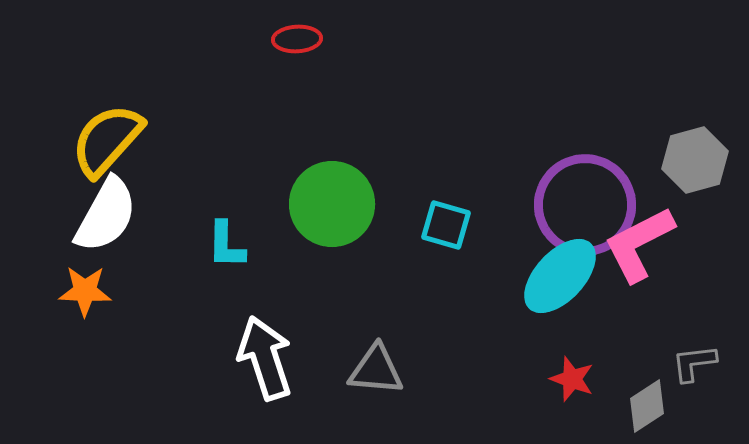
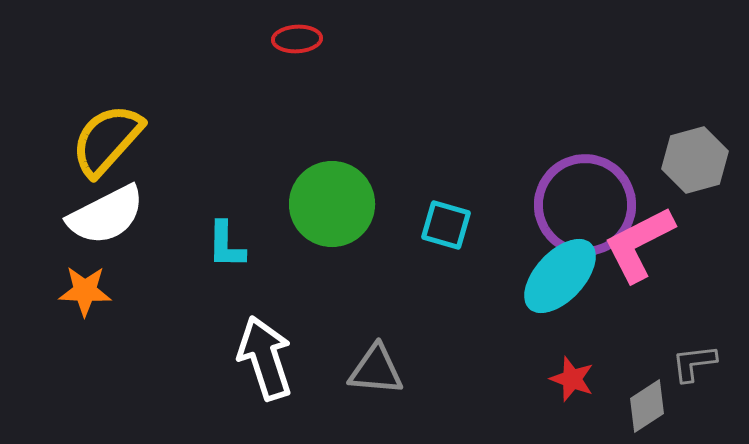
white semicircle: rotated 34 degrees clockwise
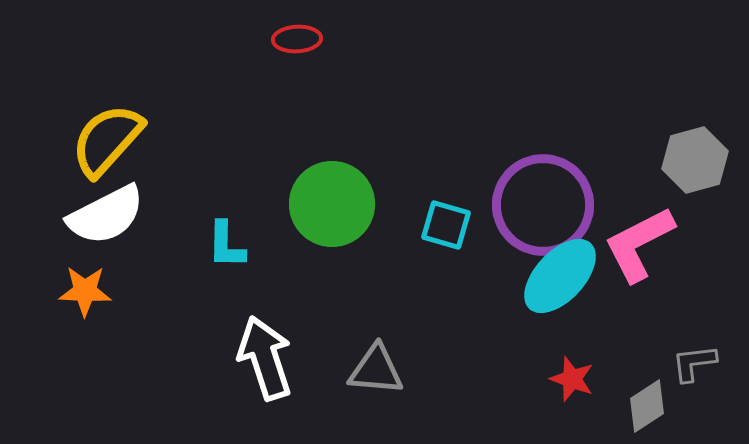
purple circle: moved 42 px left
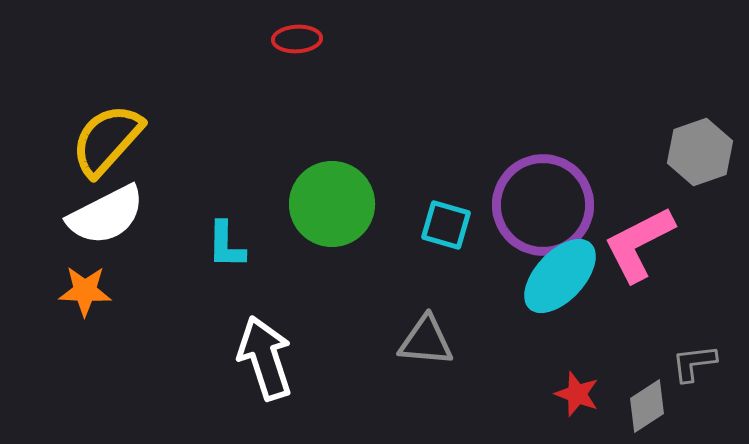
gray hexagon: moved 5 px right, 8 px up; rotated 4 degrees counterclockwise
gray triangle: moved 50 px right, 29 px up
red star: moved 5 px right, 15 px down
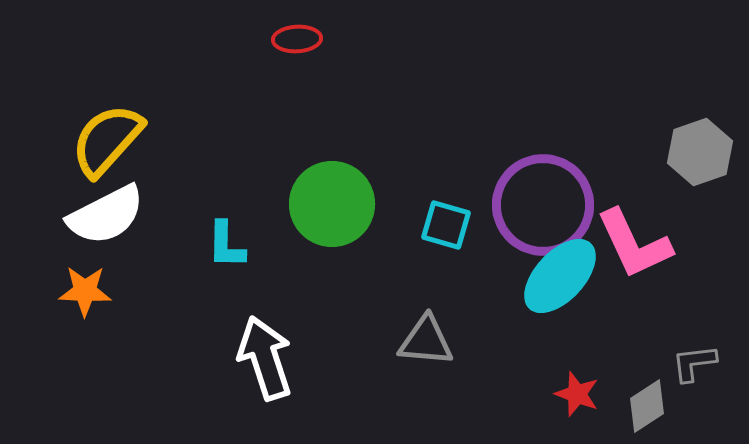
pink L-shape: moved 5 px left; rotated 88 degrees counterclockwise
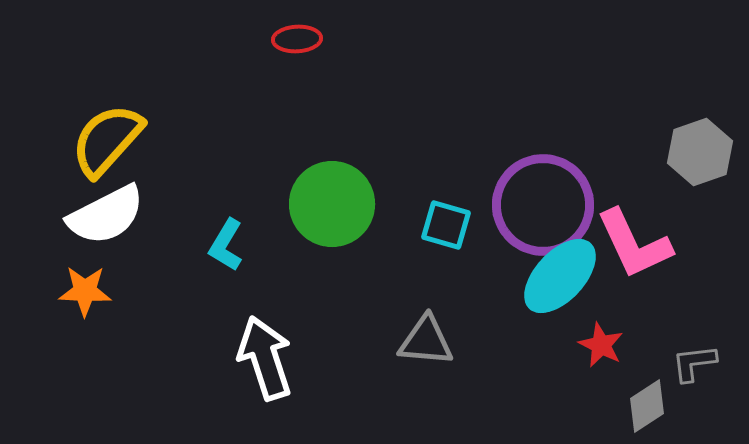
cyan L-shape: rotated 30 degrees clockwise
red star: moved 24 px right, 49 px up; rotated 6 degrees clockwise
